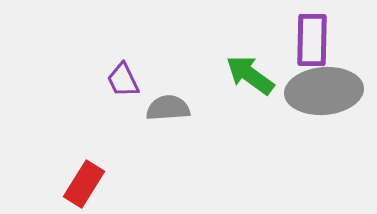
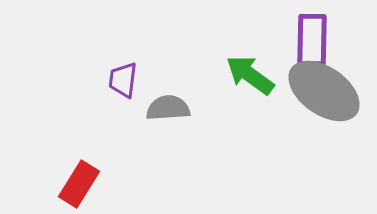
purple trapezoid: rotated 33 degrees clockwise
gray ellipse: rotated 40 degrees clockwise
red rectangle: moved 5 px left
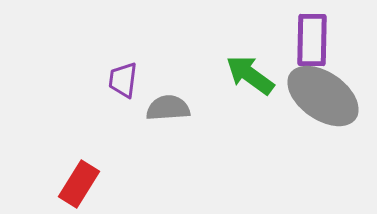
gray ellipse: moved 1 px left, 5 px down
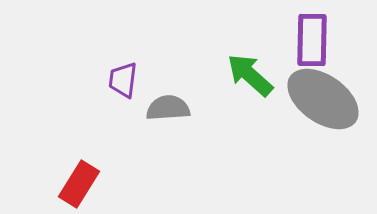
green arrow: rotated 6 degrees clockwise
gray ellipse: moved 3 px down
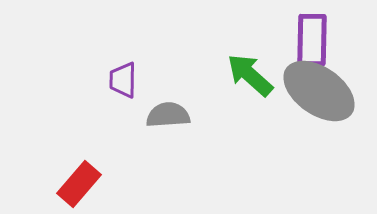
purple trapezoid: rotated 6 degrees counterclockwise
gray ellipse: moved 4 px left, 8 px up
gray semicircle: moved 7 px down
red rectangle: rotated 9 degrees clockwise
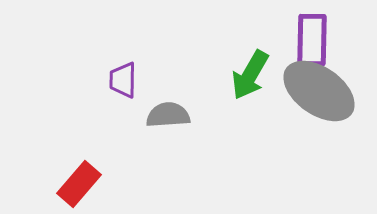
green arrow: rotated 102 degrees counterclockwise
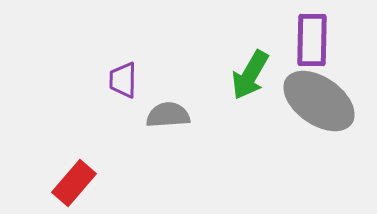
gray ellipse: moved 10 px down
red rectangle: moved 5 px left, 1 px up
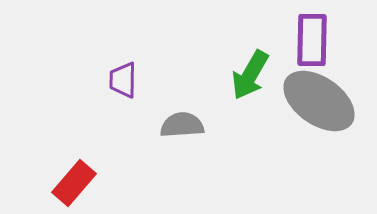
gray semicircle: moved 14 px right, 10 px down
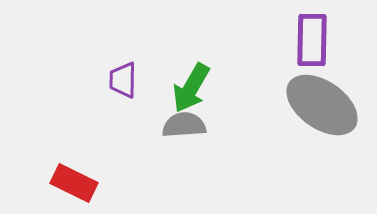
green arrow: moved 59 px left, 13 px down
gray ellipse: moved 3 px right, 4 px down
gray semicircle: moved 2 px right
red rectangle: rotated 75 degrees clockwise
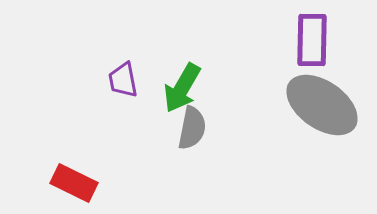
purple trapezoid: rotated 12 degrees counterclockwise
green arrow: moved 9 px left
gray semicircle: moved 8 px right, 3 px down; rotated 105 degrees clockwise
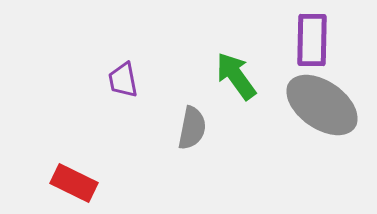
green arrow: moved 54 px right, 12 px up; rotated 114 degrees clockwise
